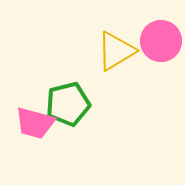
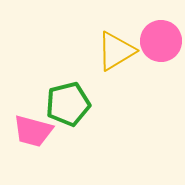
pink trapezoid: moved 2 px left, 8 px down
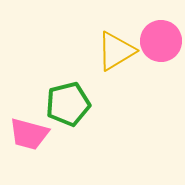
pink trapezoid: moved 4 px left, 3 px down
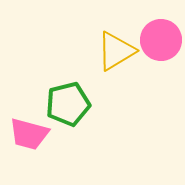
pink circle: moved 1 px up
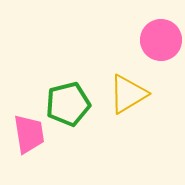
yellow triangle: moved 12 px right, 43 px down
pink trapezoid: rotated 114 degrees counterclockwise
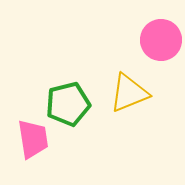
yellow triangle: moved 1 px right, 1 px up; rotated 9 degrees clockwise
pink trapezoid: moved 4 px right, 5 px down
